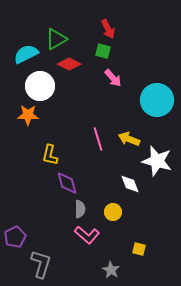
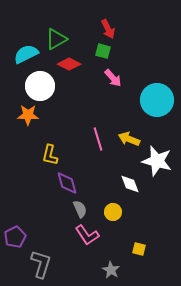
gray semicircle: rotated 24 degrees counterclockwise
pink L-shape: rotated 15 degrees clockwise
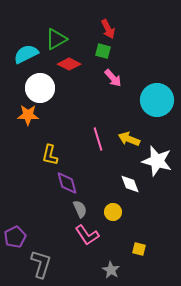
white circle: moved 2 px down
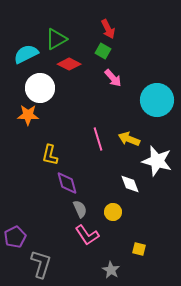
green square: rotated 14 degrees clockwise
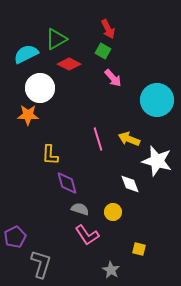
yellow L-shape: rotated 10 degrees counterclockwise
gray semicircle: rotated 48 degrees counterclockwise
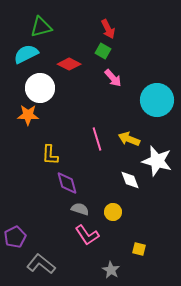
green triangle: moved 15 px left, 12 px up; rotated 15 degrees clockwise
pink line: moved 1 px left
white diamond: moved 4 px up
gray L-shape: rotated 68 degrees counterclockwise
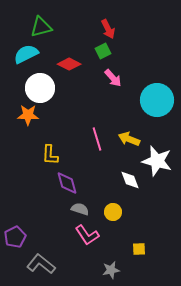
green square: rotated 35 degrees clockwise
yellow square: rotated 16 degrees counterclockwise
gray star: rotated 30 degrees clockwise
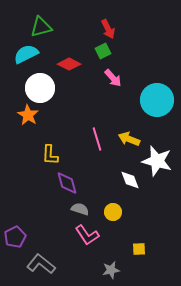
orange star: rotated 30 degrees clockwise
